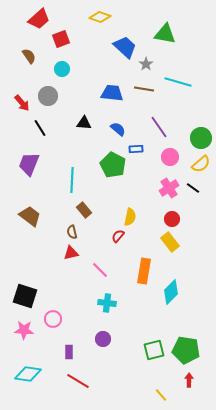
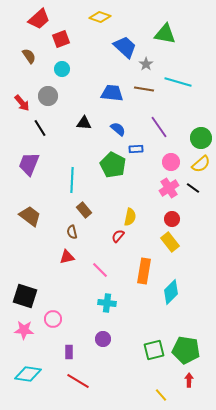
pink circle at (170, 157): moved 1 px right, 5 px down
red triangle at (71, 253): moved 4 px left, 4 px down
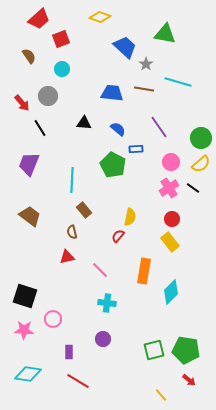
red arrow at (189, 380): rotated 128 degrees clockwise
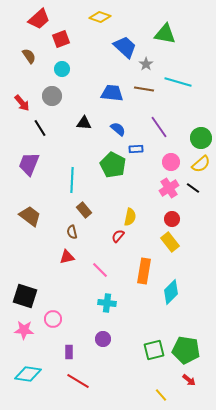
gray circle at (48, 96): moved 4 px right
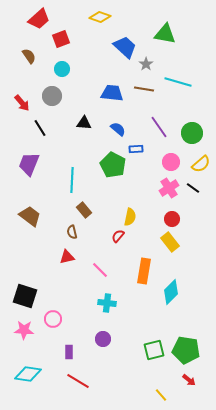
green circle at (201, 138): moved 9 px left, 5 px up
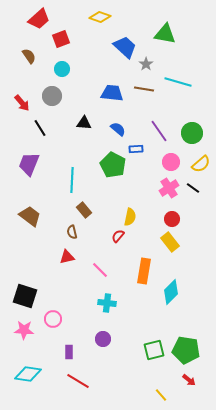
purple line at (159, 127): moved 4 px down
